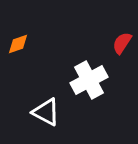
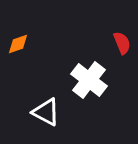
red semicircle: rotated 125 degrees clockwise
white cross: rotated 24 degrees counterclockwise
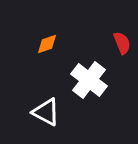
orange diamond: moved 29 px right
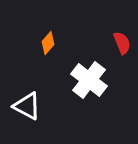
orange diamond: moved 1 px right, 1 px up; rotated 30 degrees counterclockwise
white triangle: moved 19 px left, 6 px up
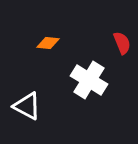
orange diamond: rotated 55 degrees clockwise
white cross: rotated 6 degrees counterclockwise
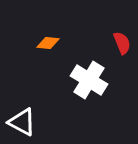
white triangle: moved 5 px left, 16 px down
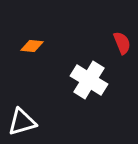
orange diamond: moved 16 px left, 3 px down
white triangle: rotated 44 degrees counterclockwise
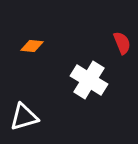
white triangle: moved 2 px right, 5 px up
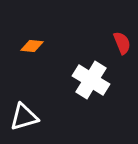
white cross: moved 2 px right
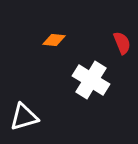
orange diamond: moved 22 px right, 6 px up
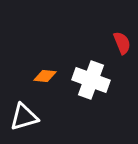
orange diamond: moved 9 px left, 36 px down
white cross: rotated 12 degrees counterclockwise
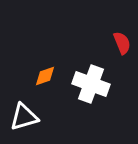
orange diamond: rotated 25 degrees counterclockwise
white cross: moved 4 px down
